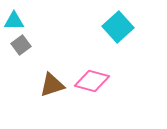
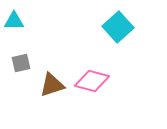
gray square: moved 18 px down; rotated 24 degrees clockwise
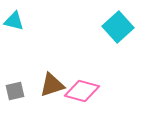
cyan triangle: rotated 15 degrees clockwise
gray square: moved 6 px left, 28 px down
pink diamond: moved 10 px left, 10 px down
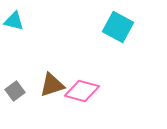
cyan square: rotated 20 degrees counterclockwise
gray square: rotated 24 degrees counterclockwise
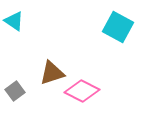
cyan triangle: rotated 20 degrees clockwise
brown triangle: moved 12 px up
pink diamond: rotated 12 degrees clockwise
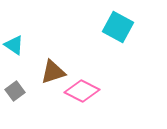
cyan triangle: moved 24 px down
brown triangle: moved 1 px right, 1 px up
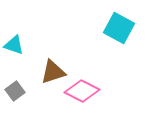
cyan square: moved 1 px right, 1 px down
cyan triangle: rotated 15 degrees counterclockwise
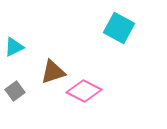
cyan triangle: moved 2 px down; rotated 45 degrees counterclockwise
pink diamond: moved 2 px right
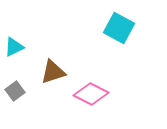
pink diamond: moved 7 px right, 3 px down
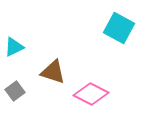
brown triangle: rotated 36 degrees clockwise
